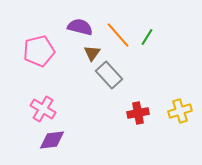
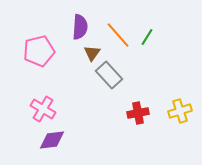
purple semicircle: rotated 80 degrees clockwise
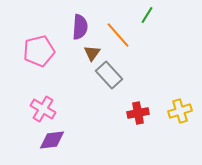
green line: moved 22 px up
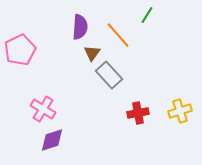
pink pentagon: moved 19 px left, 1 px up; rotated 12 degrees counterclockwise
purple diamond: rotated 12 degrees counterclockwise
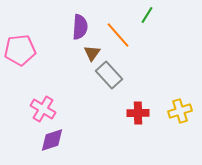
pink pentagon: rotated 20 degrees clockwise
red cross: rotated 10 degrees clockwise
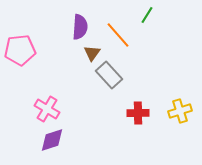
pink cross: moved 4 px right
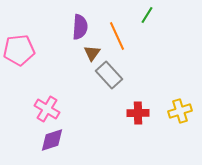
orange line: moved 1 px left, 1 px down; rotated 16 degrees clockwise
pink pentagon: moved 1 px left
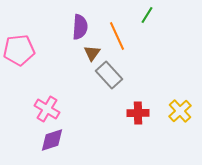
yellow cross: rotated 25 degrees counterclockwise
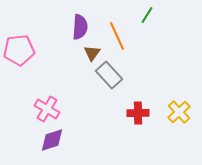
yellow cross: moved 1 px left, 1 px down
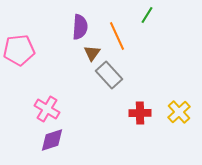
red cross: moved 2 px right
